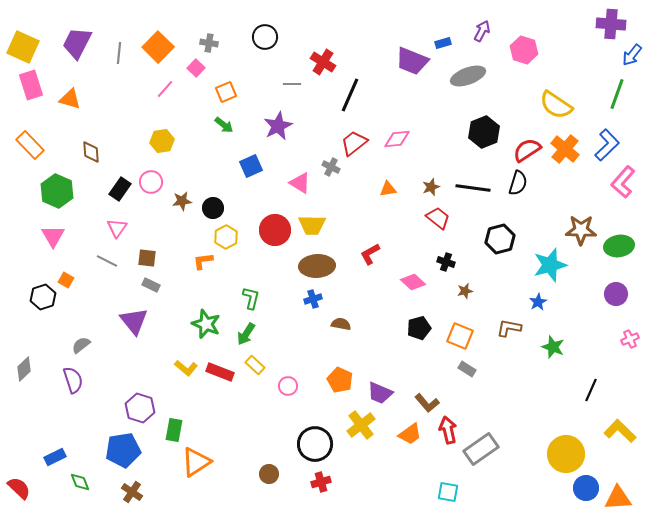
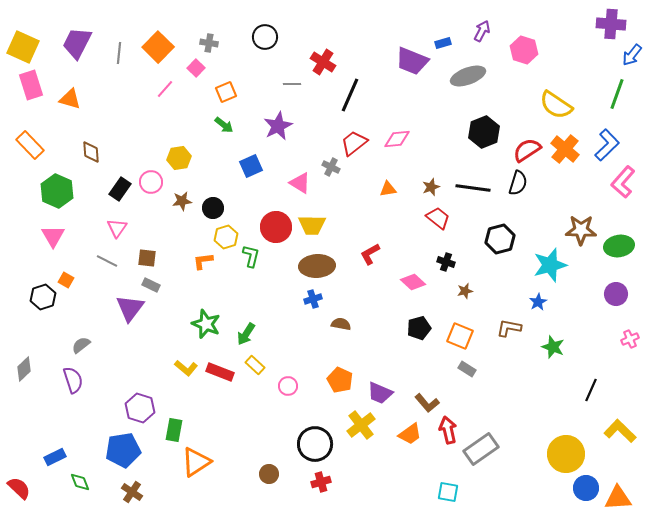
yellow hexagon at (162, 141): moved 17 px right, 17 px down
red circle at (275, 230): moved 1 px right, 3 px up
yellow hexagon at (226, 237): rotated 10 degrees clockwise
green L-shape at (251, 298): moved 42 px up
purple triangle at (134, 321): moved 4 px left, 13 px up; rotated 16 degrees clockwise
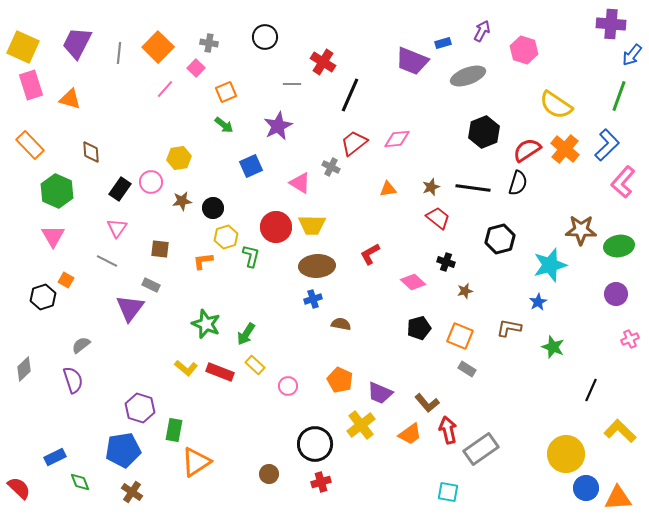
green line at (617, 94): moved 2 px right, 2 px down
brown square at (147, 258): moved 13 px right, 9 px up
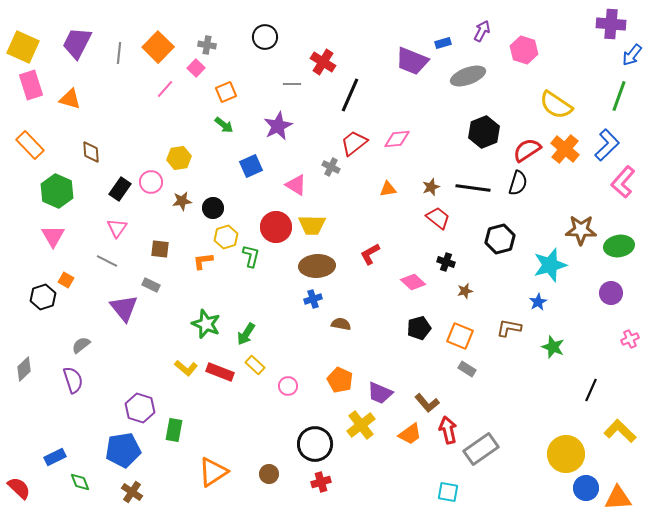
gray cross at (209, 43): moved 2 px left, 2 px down
pink triangle at (300, 183): moved 4 px left, 2 px down
purple circle at (616, 294): moved 5 px left, 1 px up
purple triangle at (130, 308): moved 6 px left; rotated 16 degrees counterclockwise
orange triangle at (196, 462): moved 17 px right, 10 px down
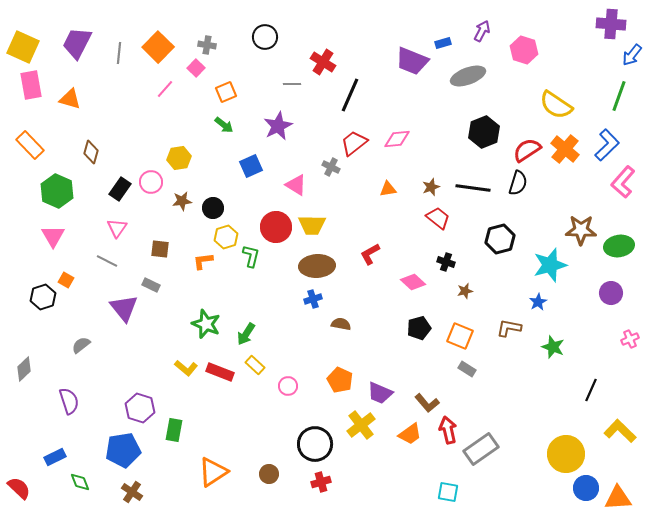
pink rectangle at (31, 85): rotated 8 degrees clockwise
brown diamond at (91, 152): rotated 20 degrees clockwise
purple semicircle at (73, 380): moved 4 px left, 21 px down
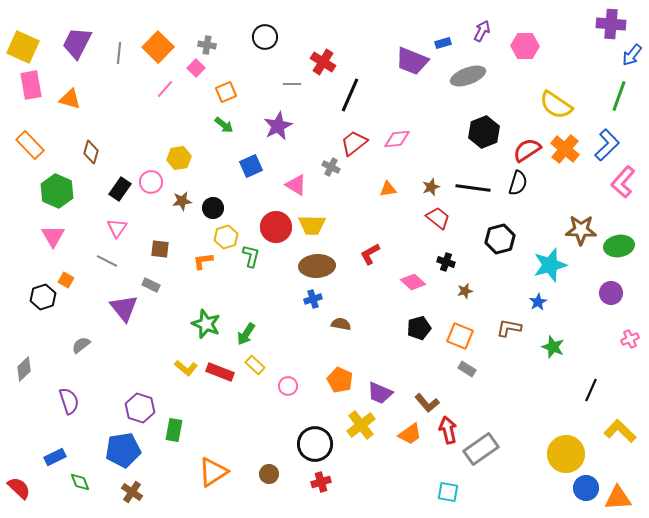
pink hexagon at (524, 50): moved 1 px right, 4 px up; rotated 16 degrees counterclockwise
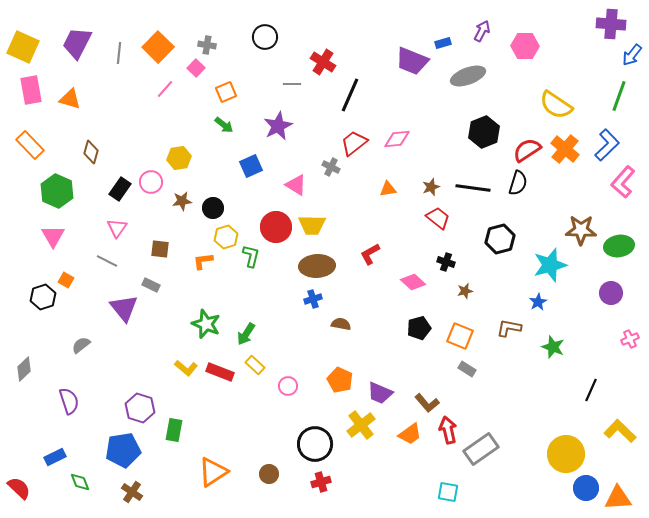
pink rectangle at (31, 85): moved 5 px down
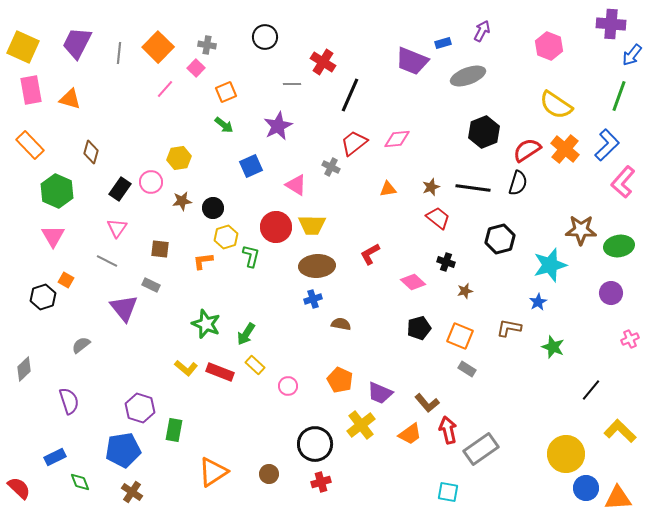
pink hexagon at (525, 46): moved 24 px right; rotated 20 degrees clockwise
black line at (591, 390): rotated 15 degrees clockwise
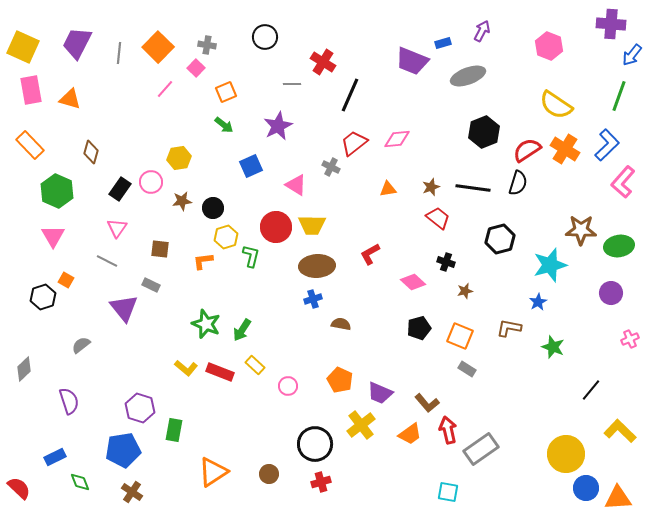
orange cross at (565, 149): rotated 8 degrees counterclockwise
green arrow at (246, 334): moved 4 px left, 4 px up
